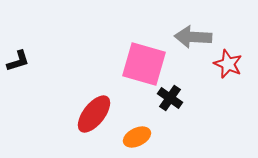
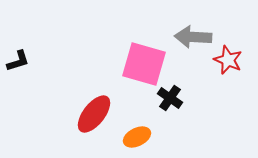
red star: moved 4 px up
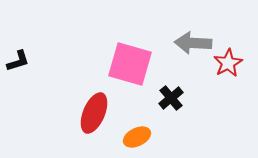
gray arrow: moved 6 px down
red star: moved 3 px down; rotated 20 degrees clockwise
pink square: moved 14 px left
black cross: moved 1 px right; rotated 15 degrees clockwise
red ellipse: moved 1 px up; rotated 15 degrees counterclockwise
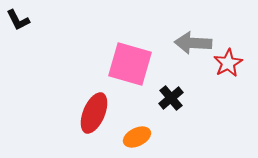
black L-shape: moved 41 px up; rotated 80 degrees clockwise
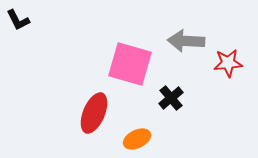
gray arrow: moved 7 px left, 2 px up
red star: rotated 24 degrees clockwise
orange ellipse: moved 2 px down
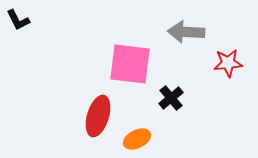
gray arrow: moved 9 px up
pink square: rotated 9 degrees counterclockwise
red ellipse: moved 4 px right, 3 px down; rotated 6 degrees counterclockwise
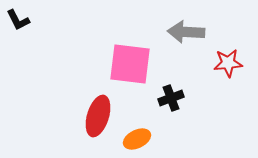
black cross: rotated 20 degrees clockwise
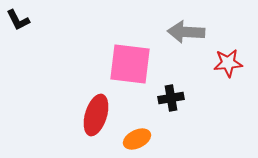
black cross: rotated 10 degrees clockwise
red ellipse: moved 2 px left, 1 px up
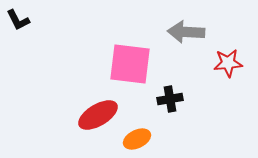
black cross: moved 1 px left, 1 px down
red ellipse: moved 2 px right; rotated 42 degrees clockwise
